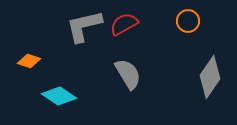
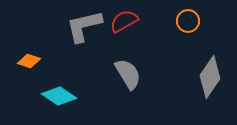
red semicircle: moved 3 px up
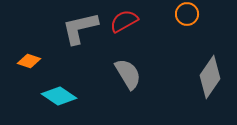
orange circle: moved 1 px left, 7 px up
gray L-shape: moved 4 px left, 2 px down
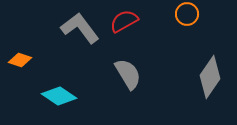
gray L-shape: rotated 66 degrees clockwise
orange diamond: moved 9 px left, 1 px up
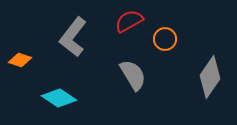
orange circle: moved 22 px left, 25 px down
red semicircle: moved 5 px right
gray L-shape: moved 7 px left, 9 px down; rotated 105 degrees counterclockwise
gray semicircle: moved 5 px right, 1 px down
cyan diamond: moved 2 px down
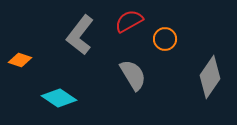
gray L-shape: moved 7 px right, 2 px up
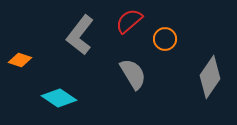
red semicircle: rotated 12 degrees counterclockwise
gray semicircle: moved 1 px up
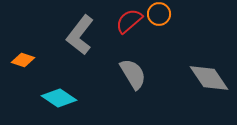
orange circle: moved 6 px left, 25 px up
orange diamond: moved 3 px right
gray diamond: moved 1 px left, 1 px down; rotated 69 degrees counterclockwise
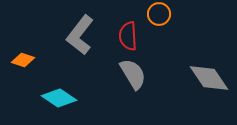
red semicircle: moved 1 px left, 15 px down; rotated 52 degrees counterclockwise
